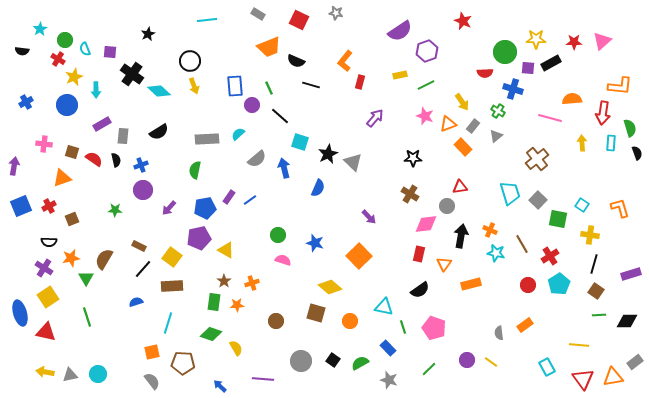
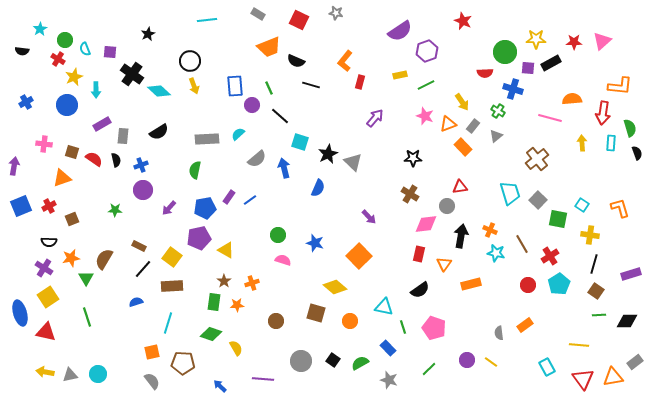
yellow diamond at (330, 287): moved 5 px right
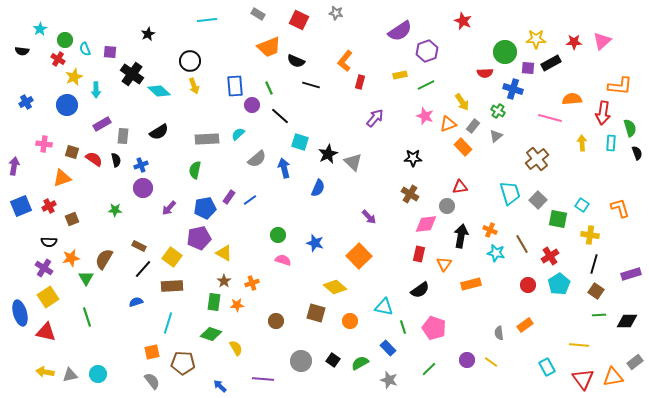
purple circle at (143, 190): moved 2 px up
yellow triangle at (226, 250): moved 2 px left, 3 px down
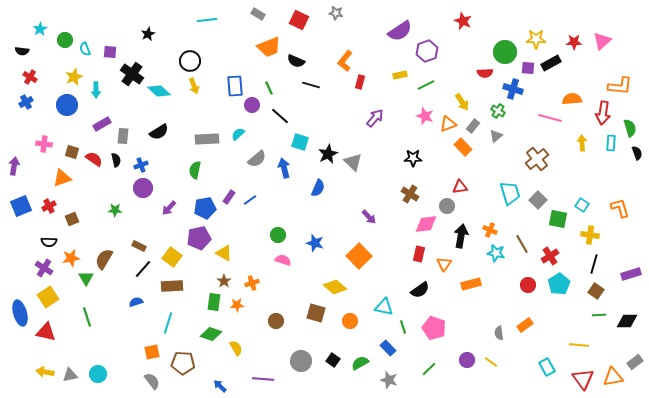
red cross at (58, 59): moved 28 px left, 18 px down
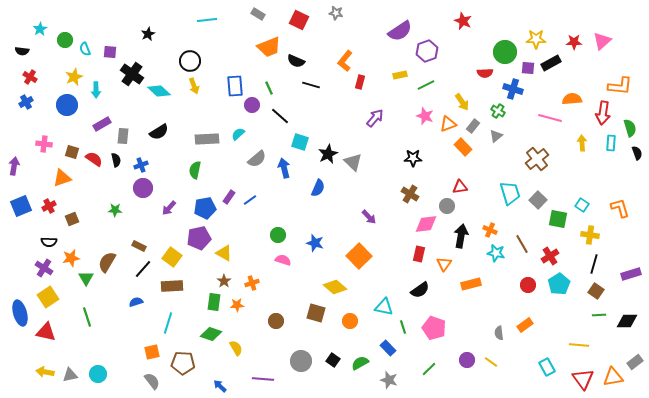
brown semicircle at (104, 259): moved 3 px right, 3 px down
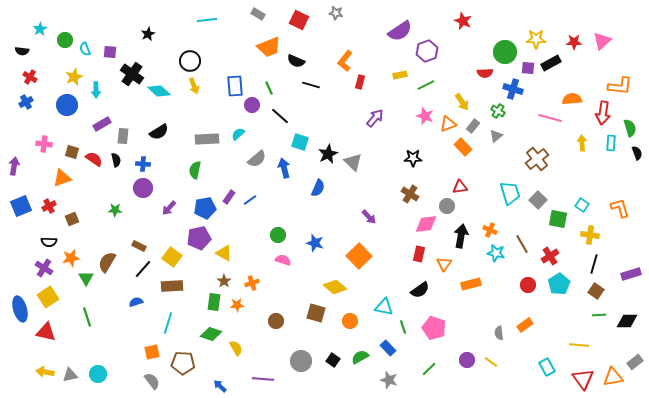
blue cross at (141, 165): moved 2 px right, 1 px up; rotated 24 degrees clockwise
blue ellipse at (20, 313): moved 4 px up
green semicircle at (360, 363): moved 6 px up
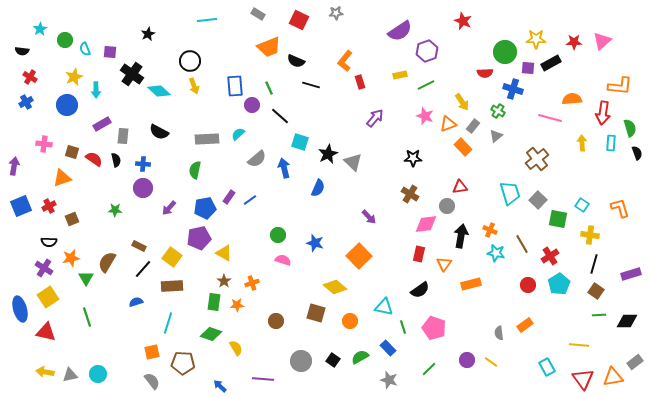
gray star at (336, 13): rotated 16 degrees counterclockwise
red rectangle at (360, 82): rotated 32 degrees counterclockwise
black semicircle at (159, 132): rotated 60 degrees clockwise
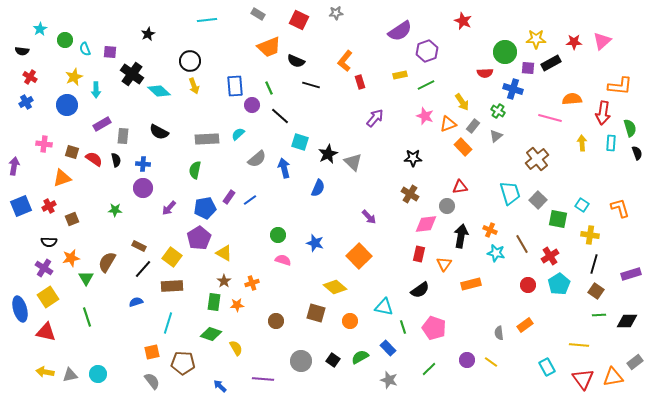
purple pentagon at (199, 238): rotated 20 degrees counterclockwise
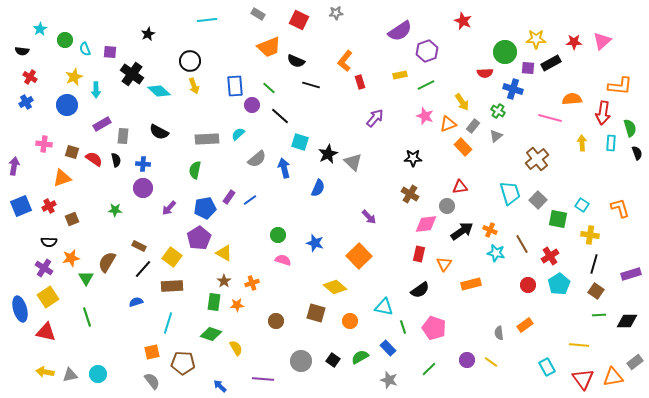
green line at (269, 88): rotated 24 degrees counterclockwise
black arrow at (461, 236): moved 1 px right, 5 px up; rotated 45 degrees clockwise
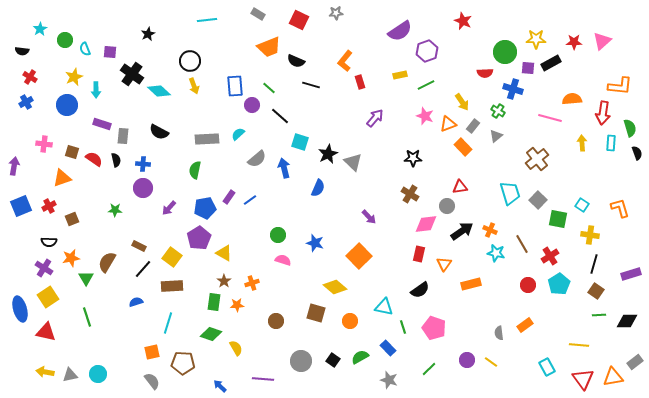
purple rectangle at (102, 124): rotated 48 degrees clockwise
